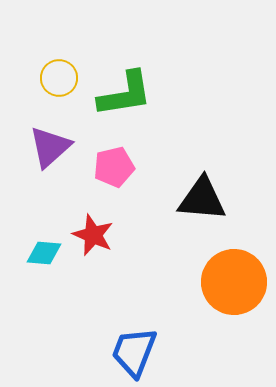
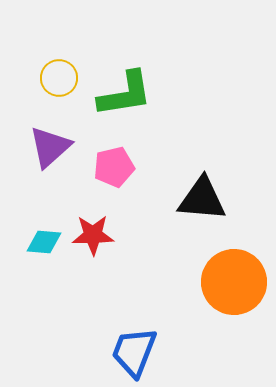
red star: rotated 24 degrees counterclockwise
cyan diamond: moved 11 px up
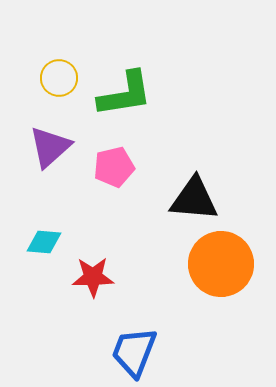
black triangle: moved 8 px left
red star: moved 42 px down
orange circle: moved 13 px left, 18 px up
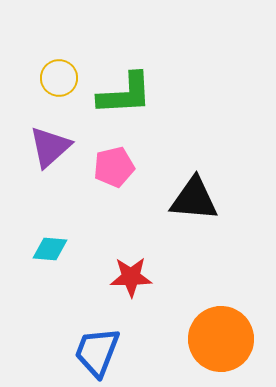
green L-shape: rotated 6 degrees clockwise
cyan diamond: moved 6 px right, 7 px down
orange circle: moved 75 px down
red star: moved 38 px right
blue trapezoid: moved 37 px left
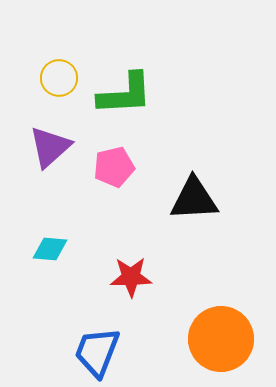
black triangle: rotated 8 degrees counterclockwise
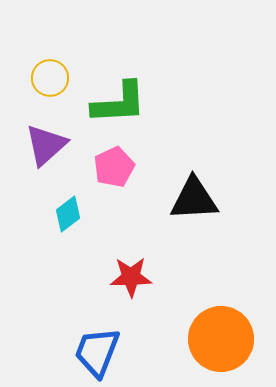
yellow circle: moved 9 px left
green L-shape: moved 6 px left, 9 px down
purple triangle: moved 4 px left, 2 px up
pink pentagon: rotated 12 degrees counterclockwise
cyan diamond: moved 18 px right, 35 px up; rotated 42 degrees counterclockwise
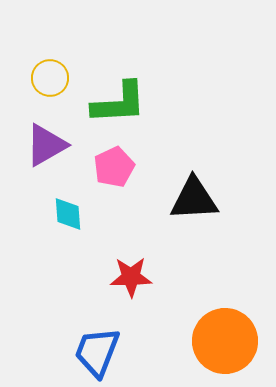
purple triangle: rotated 12 degrees clockwise
cyan diamond: rotated 57 degrees counterclockwise
orange circle: moved 4 px right, 2 px down
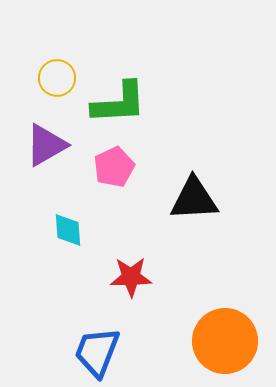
yellow circle: moved 7 px right
cyan diamond: moved 16 px down
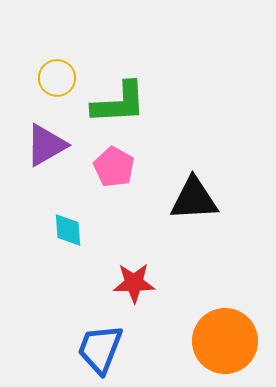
pink pentagon: rotated 18 degrees counterclockwise
red star: moved 3 px right, 6 px down
blue trapezoid: moved 3 px right, 3 px up
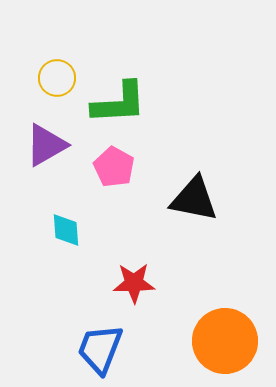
black triangle: rotated 14 degrees clockwise
cyan diamond: moved 2 px left
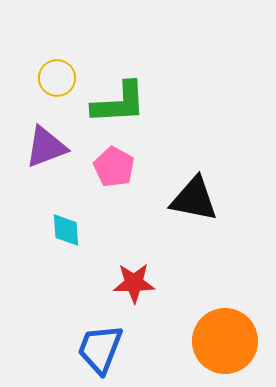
purple triangle: moved 2 px down; rotated 9 degrees clockwise
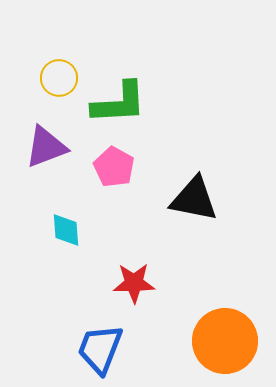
yellow circle: moved 2 px right
